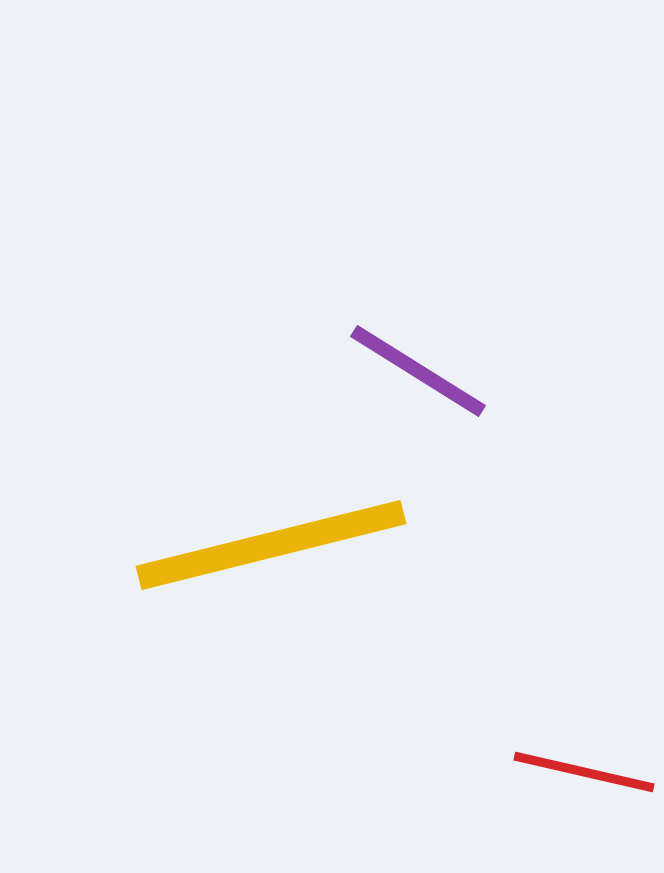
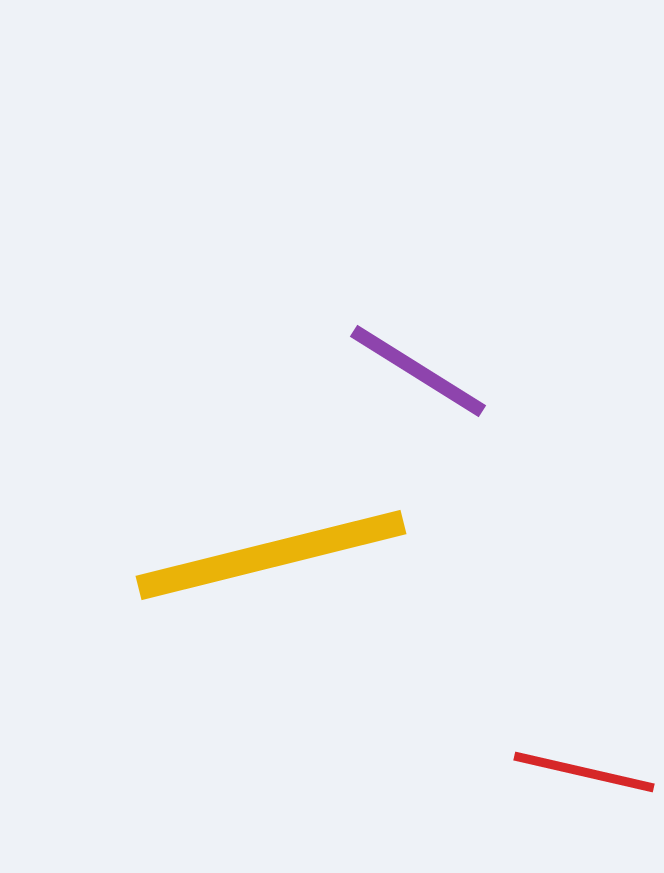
yellow line: moved 10 px down
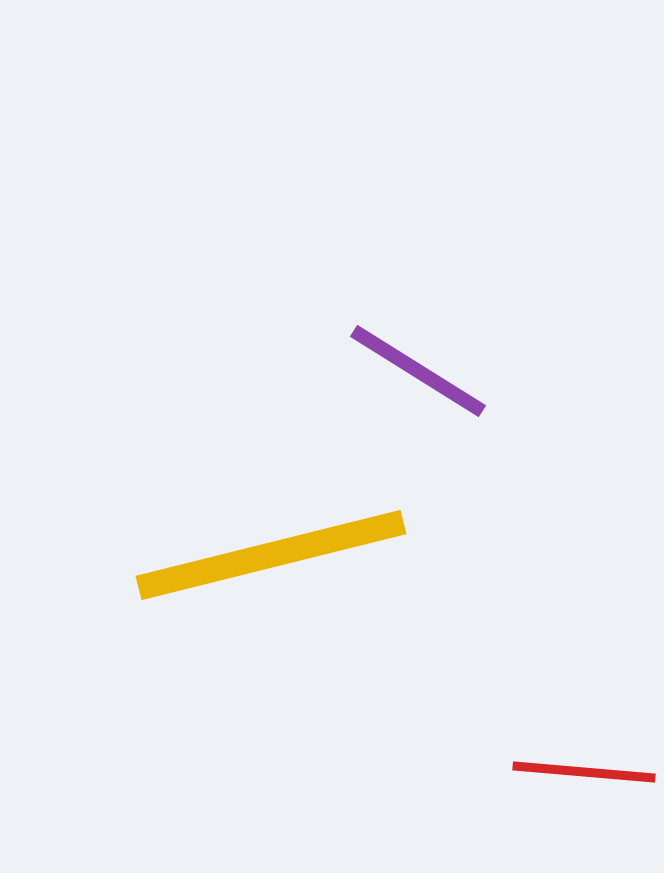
red line: rotated 8 degrees counterclockwise
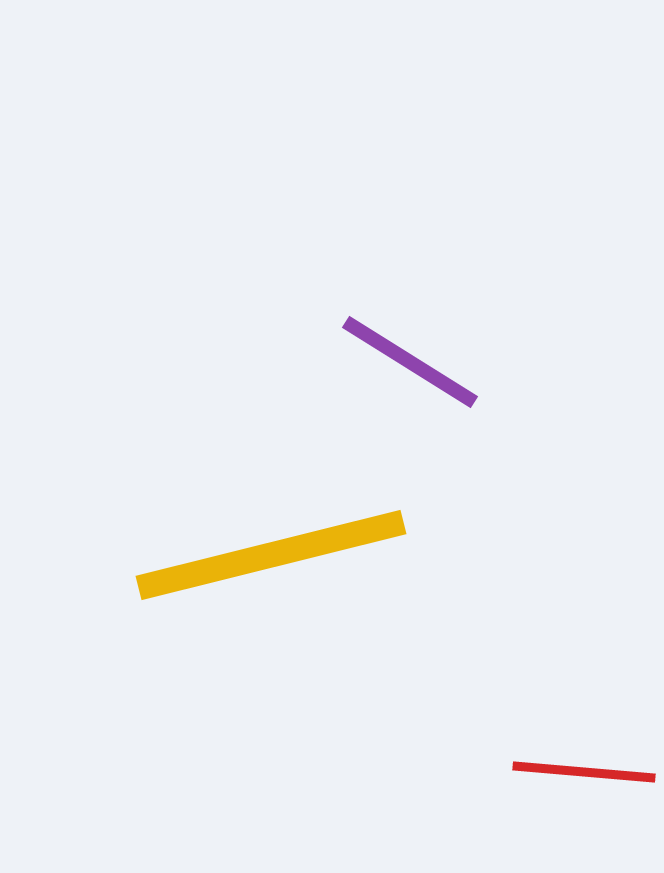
purple line: moved 8 px left, 9 px up
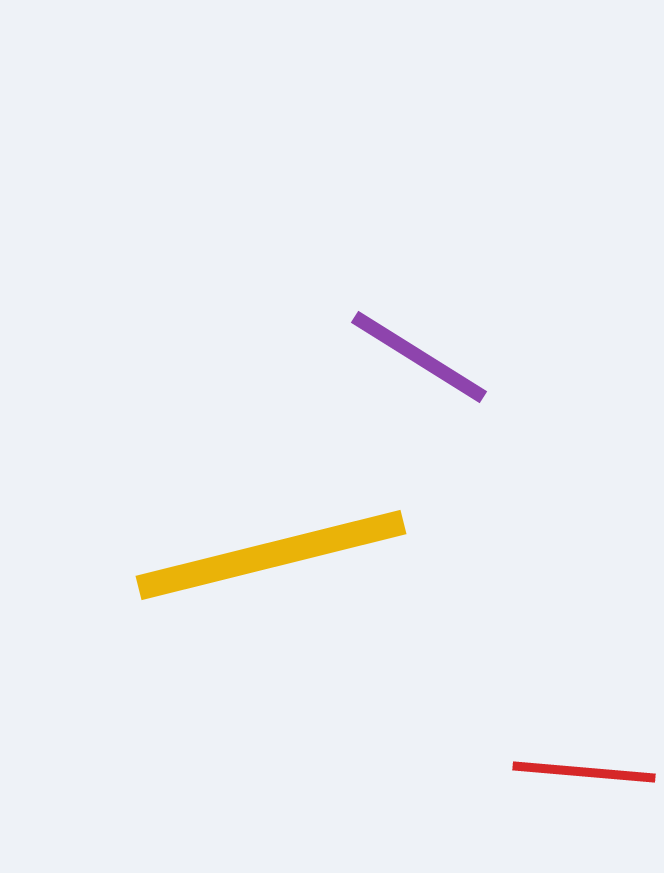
purple line: moved 9 px right, 5 px up
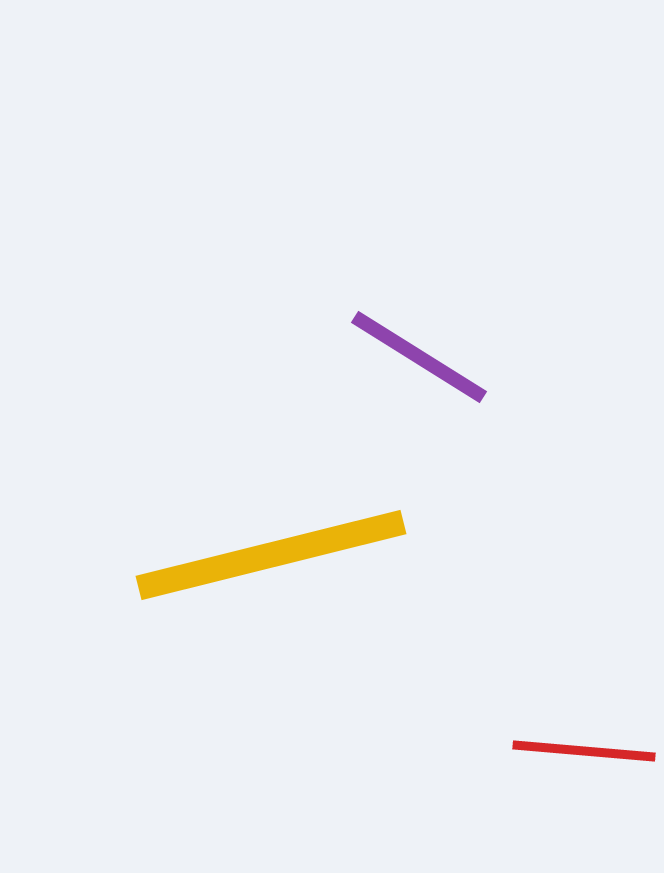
red line: moved 21 px up
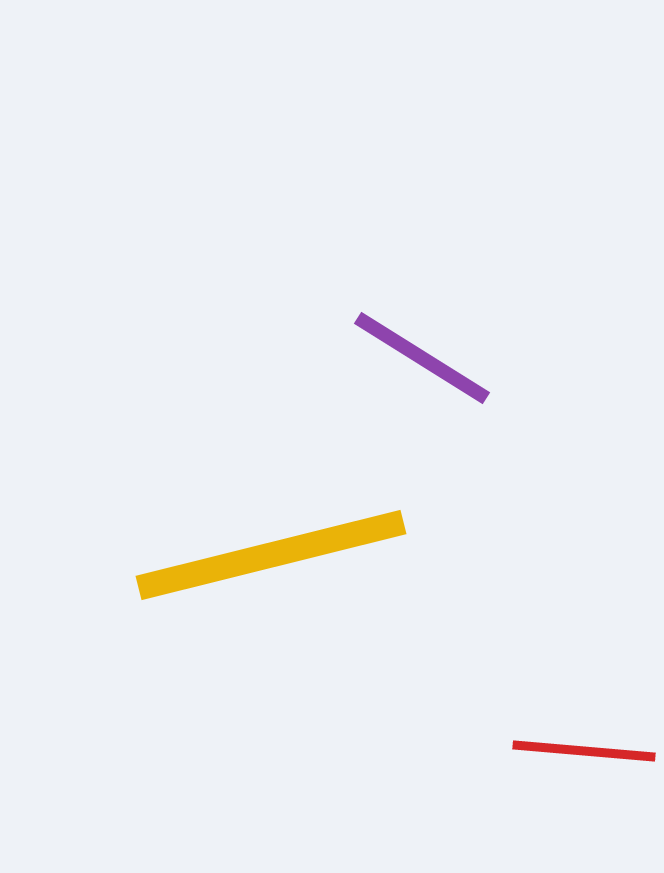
purple line: moved 3 px right, 1 px down
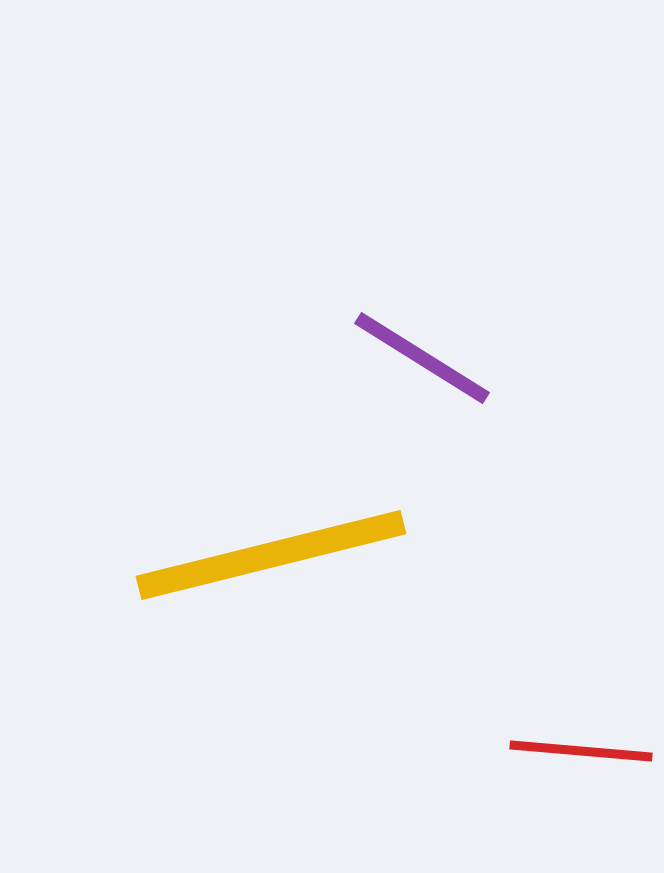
red line: moved 3 px left
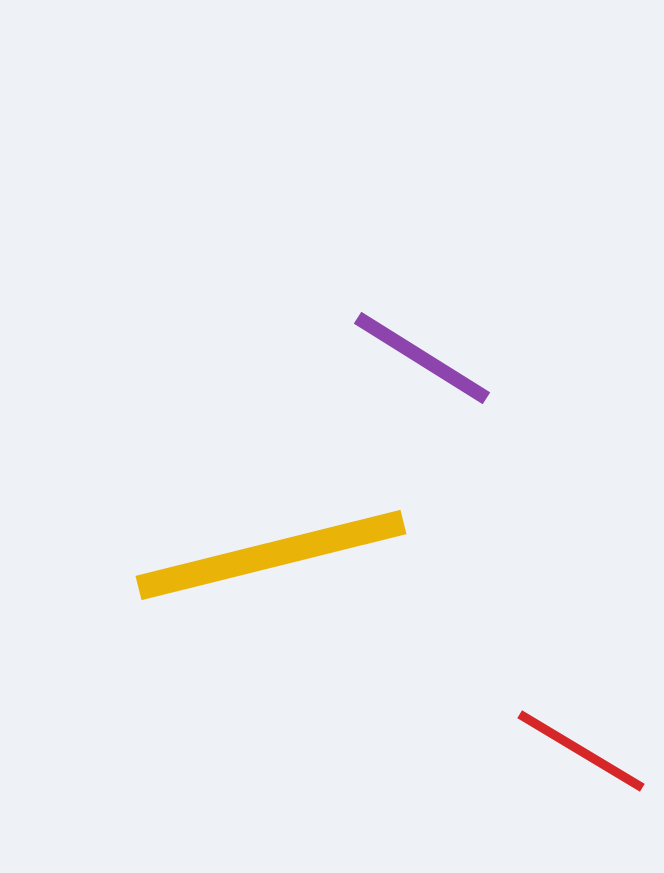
red line: rotated 26 degrees clockwise
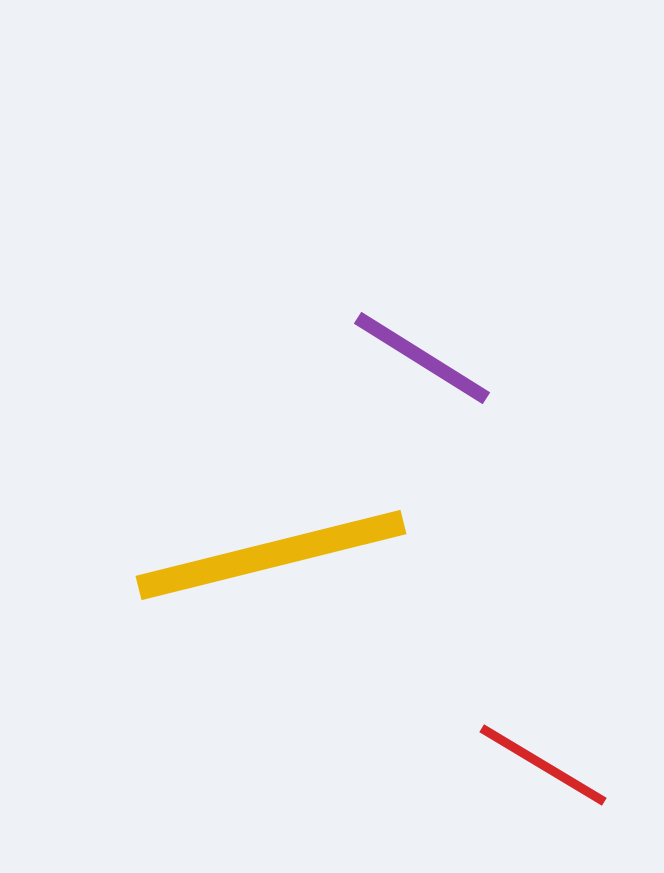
red line: moved 38 px left, 14 px down
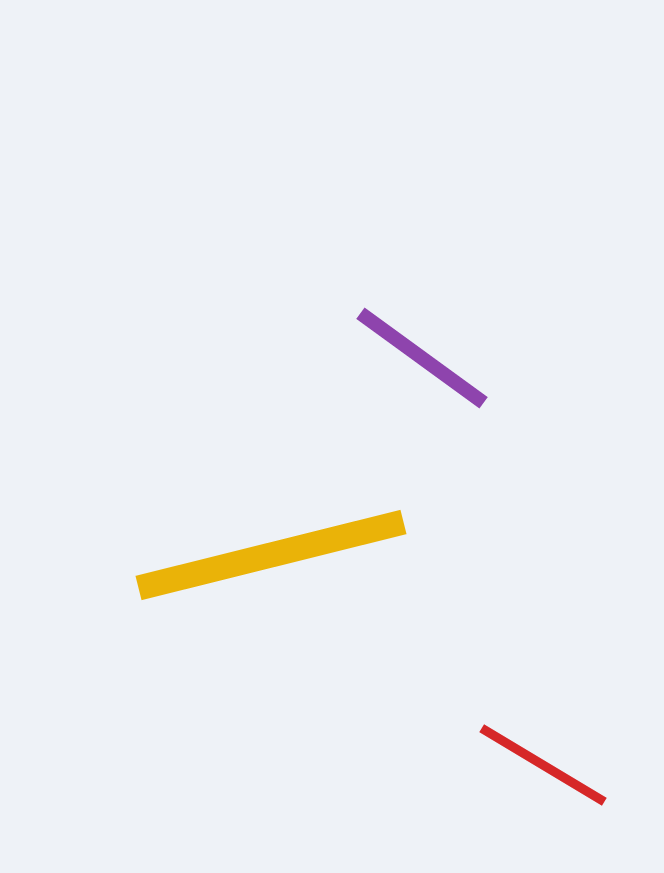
purple line: rotated 4 degrees clockwise
